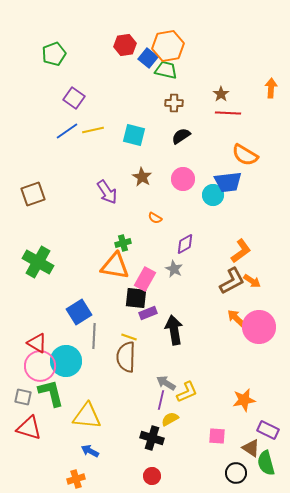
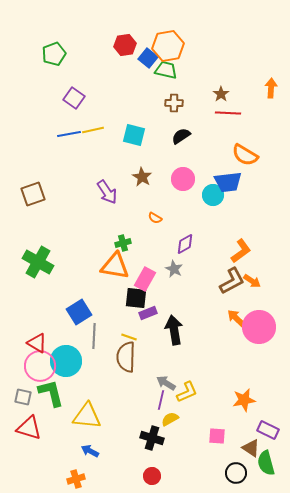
blue line at (67, 131): moved 2 px right, 3 px down; rotated 25 degrees clockwise
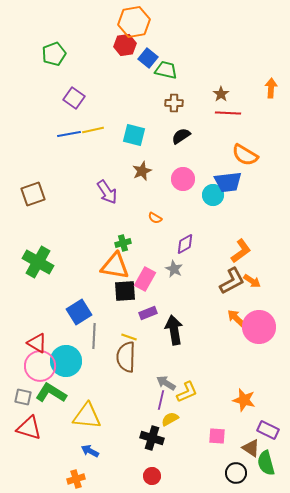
orange hexagon at (168, 46): moved 34 px left, 24 px up
brown star at (142, 177): moved 6 px up; rotated 18 degrees clockwise
black square at (136, 298): moved 11 px left, 7 px up; rotated 10 degrees counterclockwise
green L-shape at (51, 393): rotated 44 degrees counterclockwise
orange star at (244, 400): rotated 25 degrees clockwise
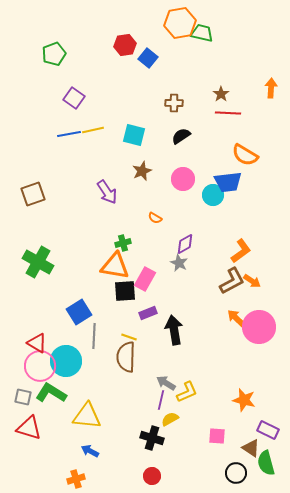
orange hexagon at (134, 22): moved 46 px right, 1 px down
green trapezoid at (166, 70): moved 36 px right, 37 px up
gray star at (174, 269): moved 5 px right, 6 px up
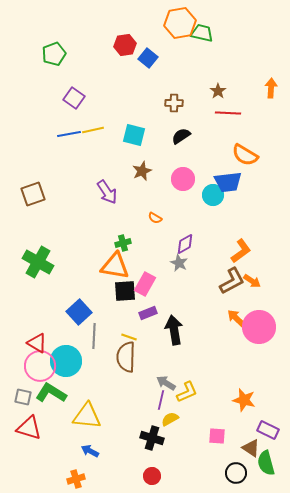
brown star at (221, 94): moved 3 px left, 3 px up
pink rectangle at (145, 279): moved 5 px down
blue square at (79, 312): rotated 10 degrees counterclockwise
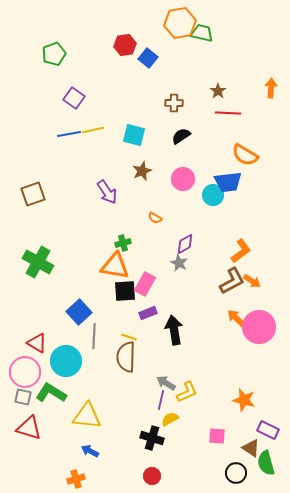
pink circle at (40, 366): moved 15 px left, 6 px down
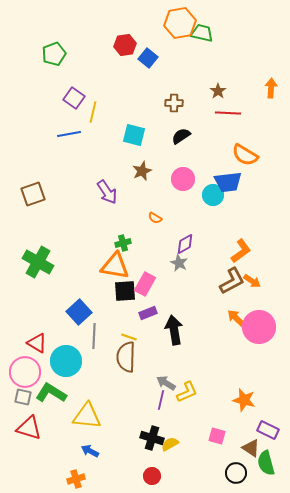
yellow line at (93, 130): moved 18 px up; rotated 65 degrees counterclockwise
yellow semicircle at (170, 419): moved 25 px down
pink square at (217, 436): rotated 12 degrees clockwise
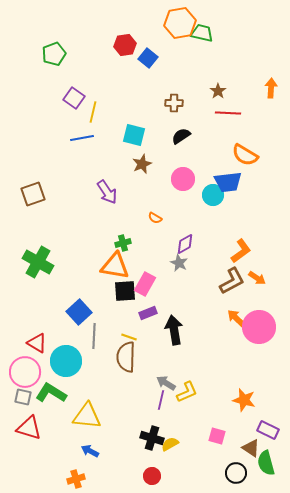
blue line at (69, 134): moved 13 px right, 4 px down
brown star at (142, 171): moved 7 px up
orange arrow at (252, 281): moved 5 px right, 3 px up
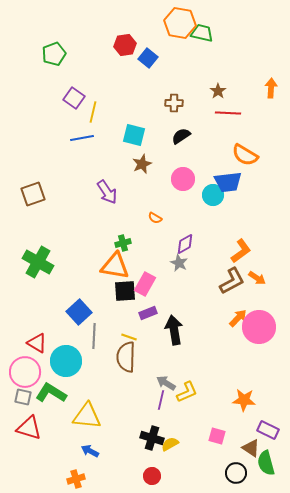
orange hexagon at (180, 23): rotated 20 degrees clockwise
orange arrow at (236, 318): moved 2 px right; rotated 90 degrees clockwise
orange star at (244, 400): rotated 10 degrees counterclockwise
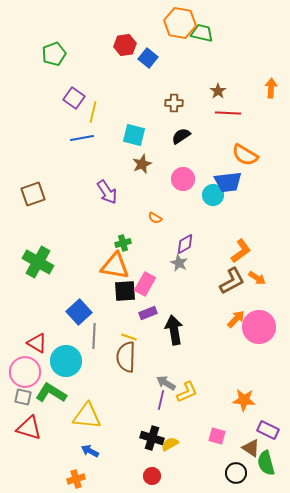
orange arrow at (238, 318): moved 2 px left, 1 px down
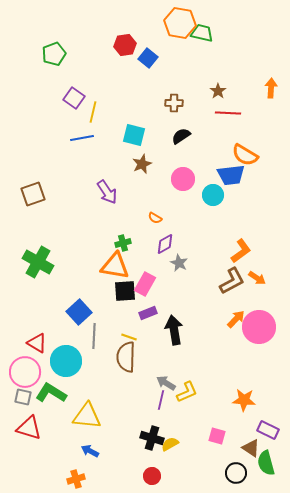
blue trapezoid at (228, 182): moved 3 px right, 7 px up
purple diamond at (185, 244): moved 20 px left
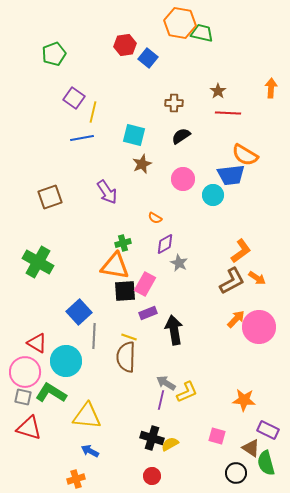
brown square at (33, 194): moved 17 px right, 3 px down
